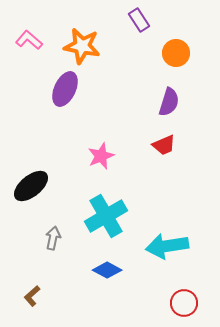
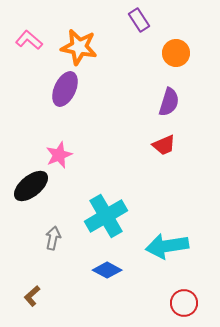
orange star: moved 3 px left, 1 px down
pink star: moved 42 px left, 1 px up
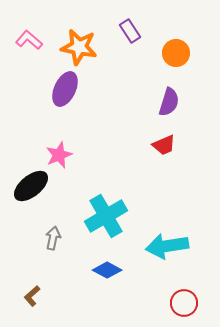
purple rectangle: moved 9 px left, 11 px down
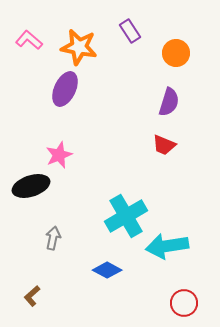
red trapezoid: rotated 45 degrees clockwise
black ellipse: rotated 21 degrees clockwise
cyan cross: moved 20 px right
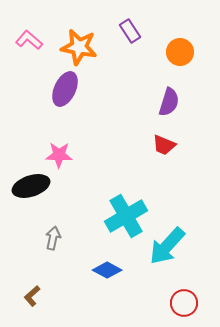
orange circle: moved 4 px right, 1 px up
pink star: rotated 24 degrees clockwise
cyan arrow: rotated 39 degrees counterclockwise
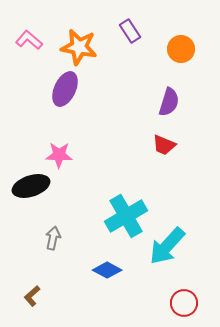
orange circle: moved 1 px right, 3 px up
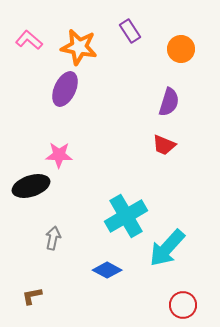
cyan arrow: moved 2 px down
brown L-shape: rotated 30 degrees clockwise
red circle: moved 1 px left, 2 px down
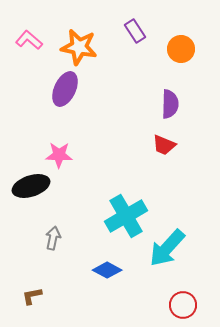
purple rectangle: moved 5 px right
purple semicircle: moved 1 px right, 2 px down; rotated 16 degrees counterclockwise
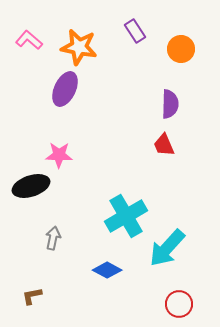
red trapezoid: rotated 45 degrees clockwise
red circle: moved 4 px left, 1 px up
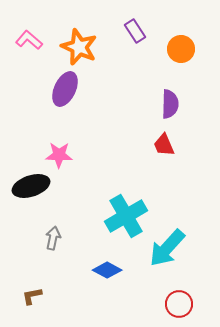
orange star: rotated 12 degrees clockwise
